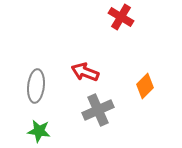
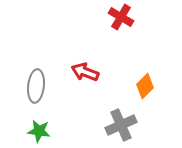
gray cross: moved 23 px right, 15 px down
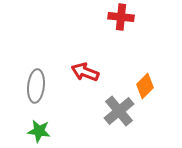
red cross: rotated 25 degrees counterclockwise
gray cross: moved 2 px left, 14 px up; rotated 16 degrees counterclockwise
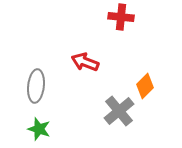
red arrow: moved 10 px up
green star: moved 2 px up; rotated 10 degrees clockwise
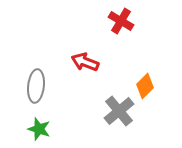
red cross: moved 4 px down; rotated 25 degrees clockwise
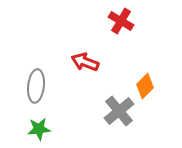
green star: rotated 25 degrees counterclockwise
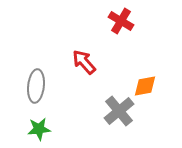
red arrow: moved 1 px left; rotated 28 degrees clockwise
orange diamond: rotated 35 degrees clockwise
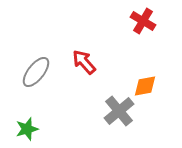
red cross: moved 22 px right
gray ellipse: moved 14 px up; rotated 32 degrees clockwise
green star: moved 12 px left; rotated 10 degrees counterclockwise
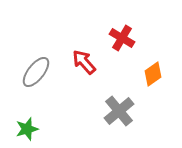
red cross: moved 21 px left, 17 px down
orange diamond: moved 8 px right, 12 px up; rotated 25 degrees counterclockwise
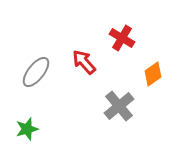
gray cross: moved 5 px up
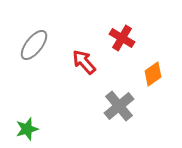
gray ellipse: moved 2 px left, 27 px up
